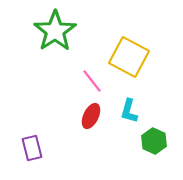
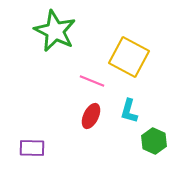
green star: rotated 12 degrees counterclockwise
pink line: rotated 30 degrees counterclockwise
purple rectangle: rotated 75 degrees counterclockwise
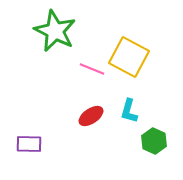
pink line: moved 12 px up
red ellipse: rotated 30 degrees clockwise
purple rectangle: moved 3 px left, 4 px up
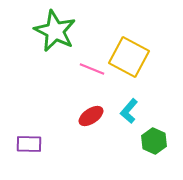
cyan L-shape: rotated 25 degrees clockwise
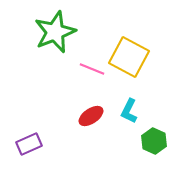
green star: moved 1 px down; rotated 24 degrees clockwise
cyan L-shape: rotated 15 degrees counterclockwise
purple rectangle: rotated 25 degrees counterclockwise
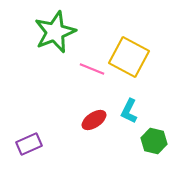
red ellipse: moved 3 px right, 4 px down
green hexagon: rotated 10 degrees counterclockwise
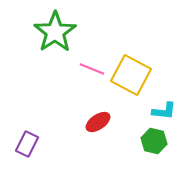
green star: rotated 12 degrees counterclockwise
yellow square: moved 2 px right, 18 px down
cyan L-shape: moved 35 px right; rotated 110 degrees counterclockwise
red ellipse: moved 4 px right, 2 px down
purple rectangle: moved 2 px left; rotated 40 degrees counterclockwise
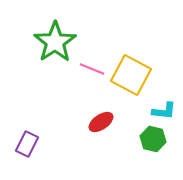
green star: moved 10 px down
red ellipse: moved 3 px right
green hexagon: moved 1 px left, 2 px up
